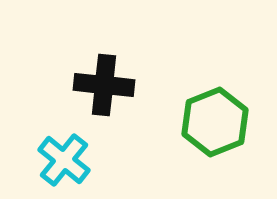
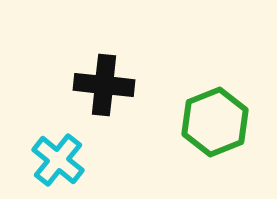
cyan cross: moved 6 px left
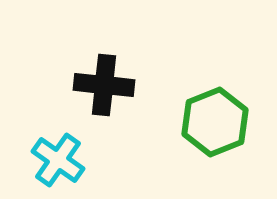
cyan cross: rotated 4 degrees counterclockwise
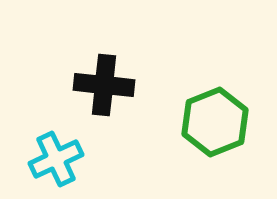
cyan cross: moved 2 px left, 1 px up; rotated 30 degrees clockwise
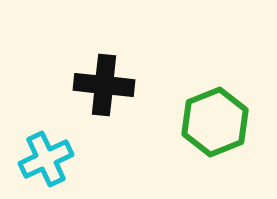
cyan cross: moved 10 px left
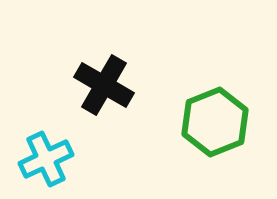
black cross: rotated 24 degrees clockwise
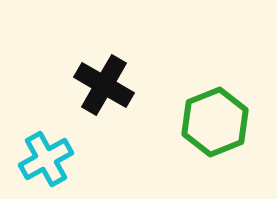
cyan cross: rotated 4 degrees counterclockwise
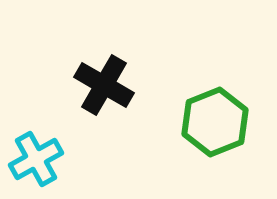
cyan cross: moved 10 px left
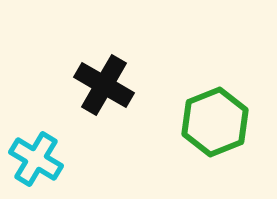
cyan cross: rotated 30 degrees counterclockwise
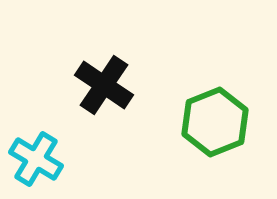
black cross: rotated 4 degrees clockwise
